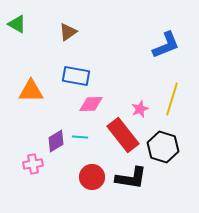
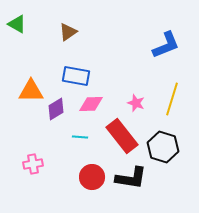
pink star: moved 4 px left, 6 px up; rotated 30 degrees counterclockwise
red rectangle: moved 1 px left, 1 px down
purple diamond: moved 32 px up
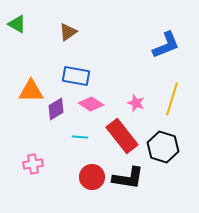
pink diamond: rotated 35 degrees clockwise
black L-shape: moved 3 px left
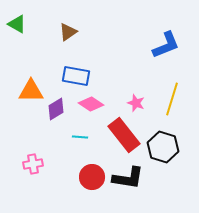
red rectangle: moved 2 px right, 1 px up
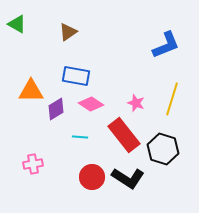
black hexagon: moved 2 px down
black L-shape: rotated 24 degrees clockwise
